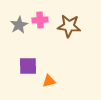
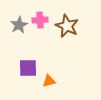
brown star: moved 2 px left; rotated 20 degrees clockwise
purple square: moved 2 px down
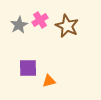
pink cross: rotated 28 degrees counterclockwise
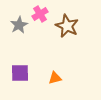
pink cross: moved 6 px up
purple square: moved 8 px left, 5 px down
orange triangle: moved 6 px right, 3 px up
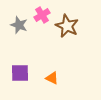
pink cross: moved 2 px right, 1 px down
gray star: rotated 24 degrees counterclockwise
orange triangle: moved 3 px left; rotated 40 degrees clockwise
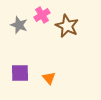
orange triangle: moved 3 px left; rotated 24 degrees clockwise
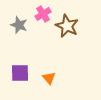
pink cross: moved 1 px right, 1 px up
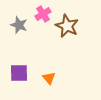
purple square: moved 1 px left
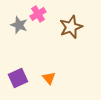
pink cross: moved 5 px left
brown star: moved 4 px right, 1 px down; rotated 25 degrees clockwise
purple square: moved 1 px left, 5 px down; rotated 24 degrees counterclockwise
